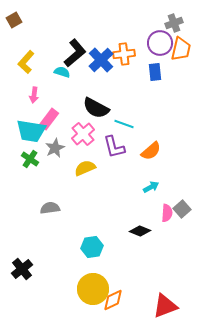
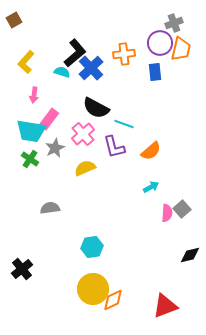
blue cross: moved 10 px left, 8 px down
black diamond: moved 50 px right, 24 px down; rotated 35 degrees counterclockwise
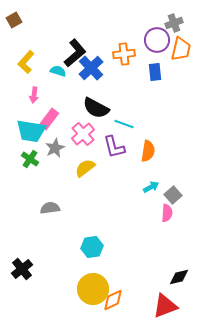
purple circle: moved 3 px left, 3 px up
cyan semicircle: moved 4 px left, 1 px up
orange semicircle: moved 3 px left; rotated 40 degrees counterclockwise
yellow semicircle: rotated 15 degrees counterclockwise
gray square: moved 9 px left, 14 px up
black diamond: moved 11 px left, 22 px down
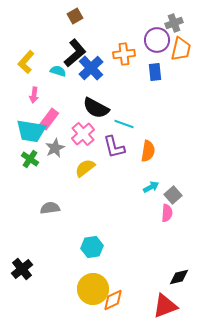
brown square: moved 61 px right, 4 px up
